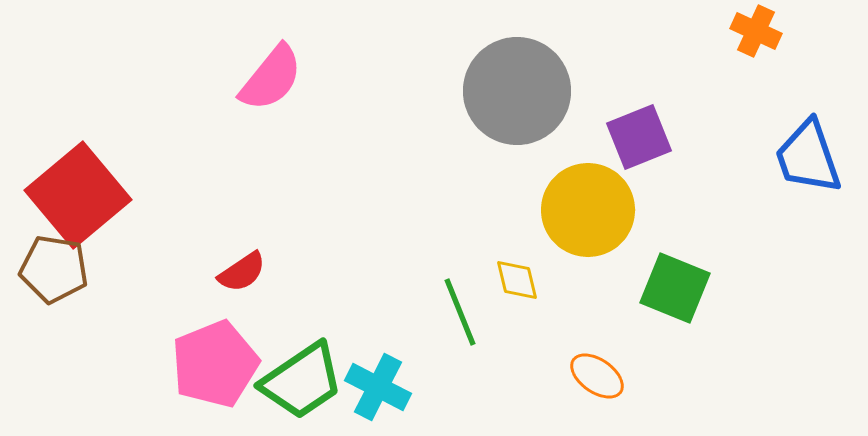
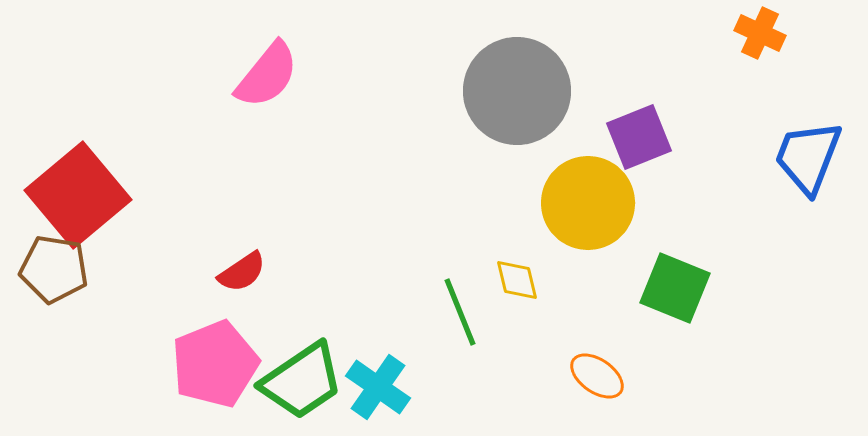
orange cross: moved 4 px right, 2 px down
pink semicircle: moved 4 px left, 3 px up
blue trapezoid: rotated 40 degrees clockwise
yellow circle: moved 7 px up
cyan cross: rotated 8 degrees clockwise
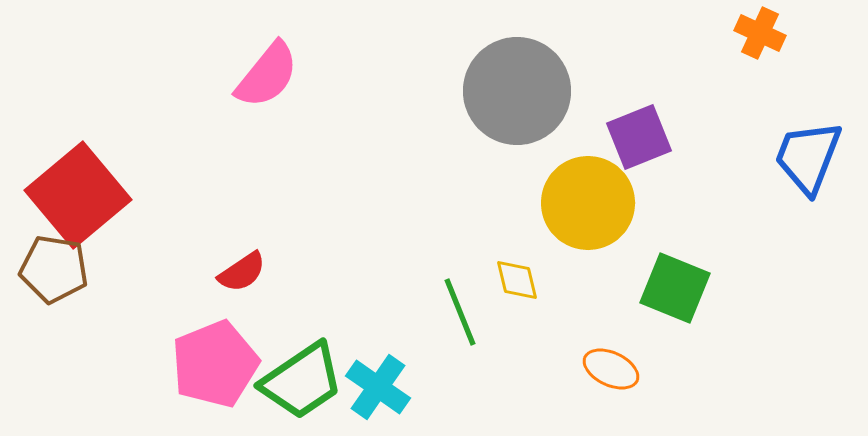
orange ellipse: moved 14 px right, 7 px up; rotated 10 degrees counterclockwise
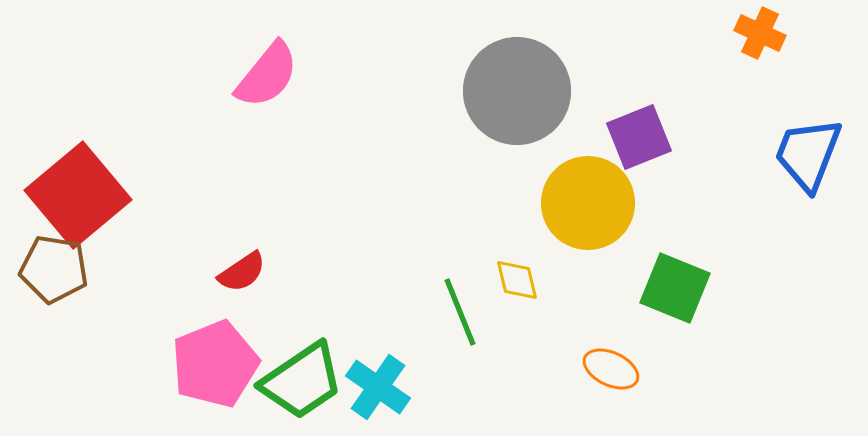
blue trapezoid: moved 3 px up
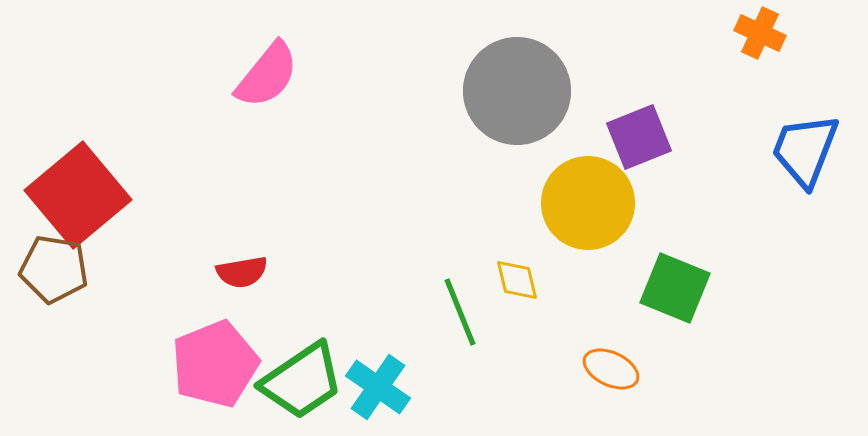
blue trapezoid: moved 3 px left, 4 px up
red semicircle: rotated 24 degrees clockwise
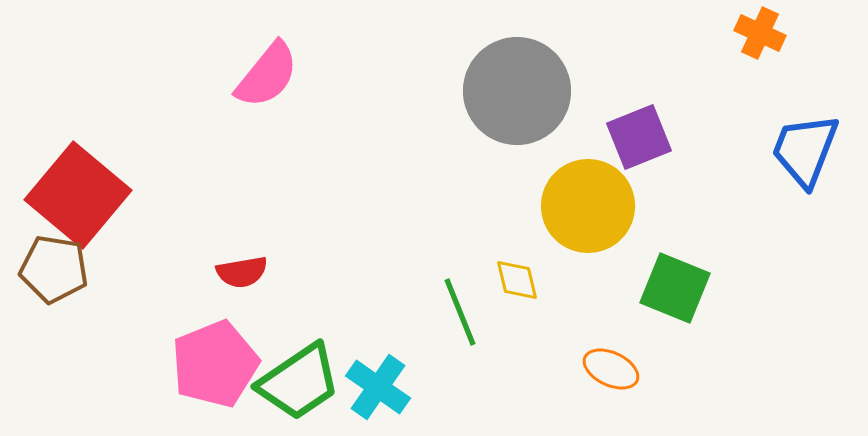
red square: rotated 10 degrees counterclockwise
yellow circle: moved 3 px down
green trapezoid: moved 3 px left, 1 px down
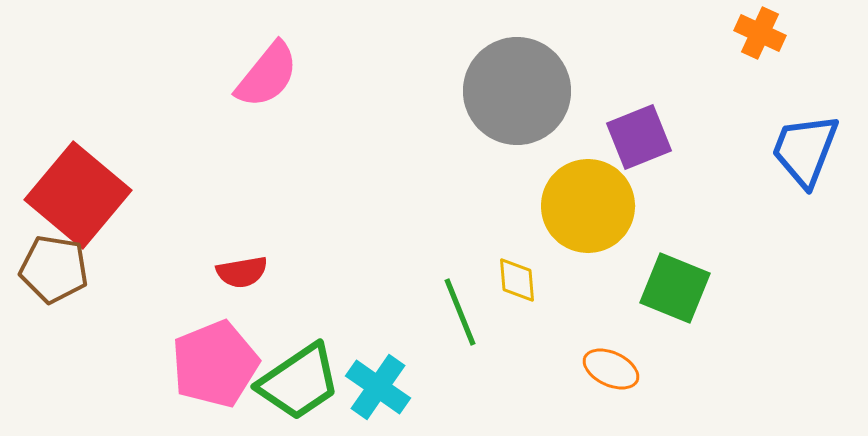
yellow diamond: rotated 9 degrees clockwise
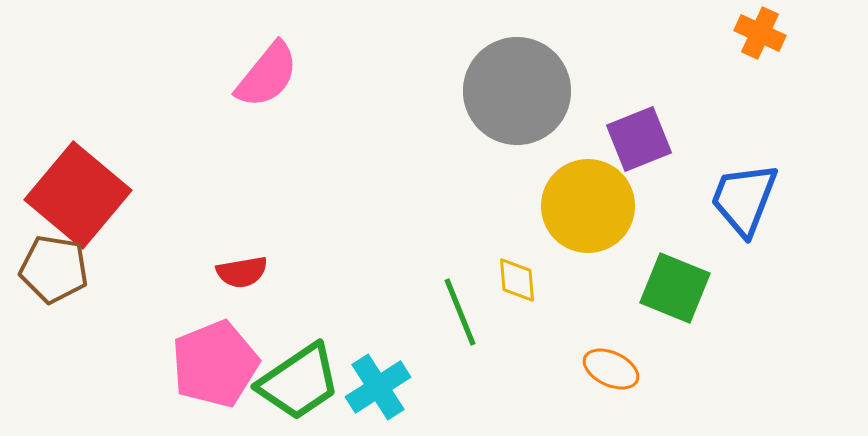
purple square: moved 2 px down
blue trapezoid: moved 61 px left, 49 px down
cyan cross: rotated 22 degrees clockwise
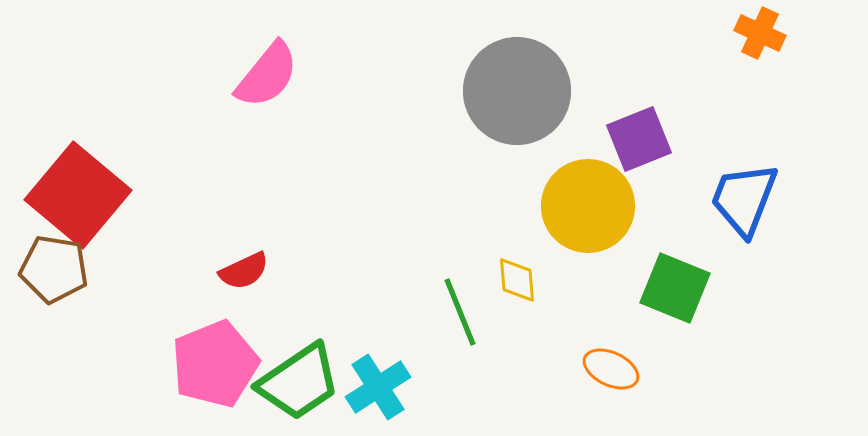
red semicircle: moved 2 px right, 1 px up; rotated 15 degrees counterclockwise
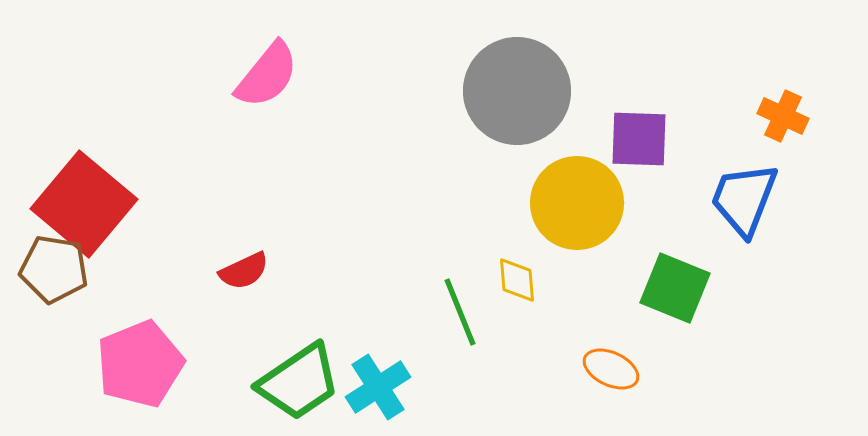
orange cross: moved 23 px right, 83 px down
purple square: rotated 24 degrees clockwise
red square: moved 6 px right, 9 px down
yellow circle: moved 11 px left, 3 px up
pink pentagon: moved 75 px left
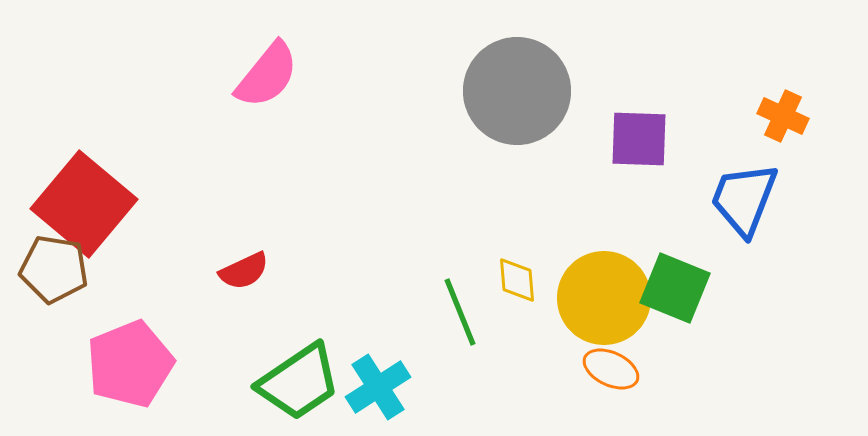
yellow circle: moved 27 px right, 95 px down
pink pentagon: moved 10 px left
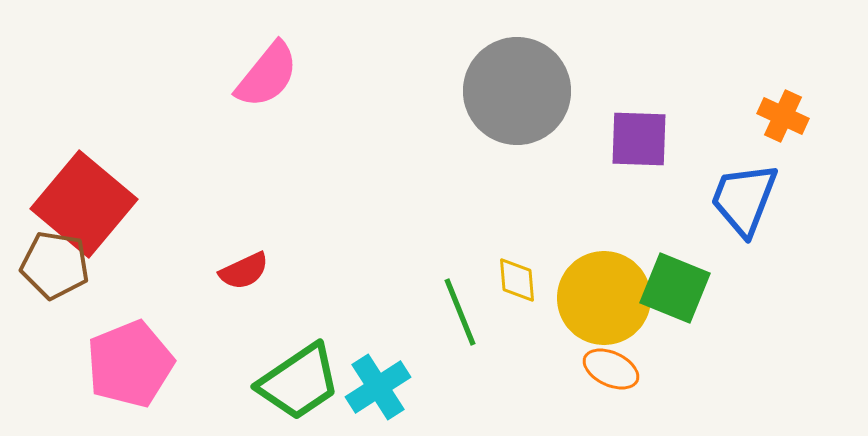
brown pentagon: moved 1 px right, 4 px up
